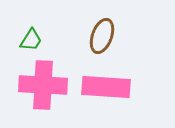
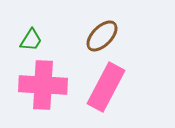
brown ellipse: rotated 24 degrees clockwise
pink rectangle: rotated 66 degrees counterclockwise
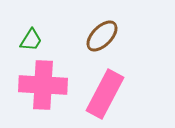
pink rectangle: moved 1 px left, 7 px down
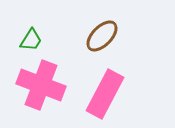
pink cross: moved 2 px left; rotated 18 degrees clockwise
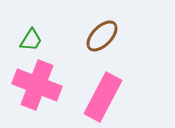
pink cross: moved 4 px left
pink rectangle: moved 2 px left, 3 px down
